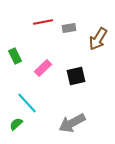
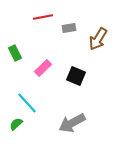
red line: moved 5 px up
green rectangle: moved 3 px up
black square: rotated 36 degrees clockwise
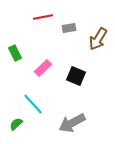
cyan line: moved 6 px right, 1 px down
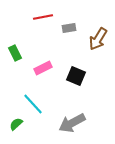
pink rectangle: rotated 18 degrees clockwise
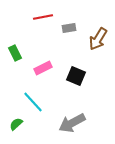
cyan line: moved 2 px up
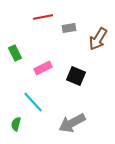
green semicircle: rotated 32 degrees counterclockwise
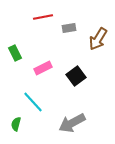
black square: rotated 30 degrees clockwise
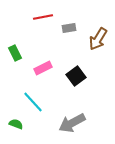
green semicircle: rotated 96 degrees clockwise
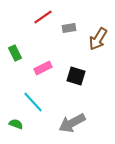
red line: rotated 24 degrees counterclockwise
black square: rotated 36 degrees counterclockwise
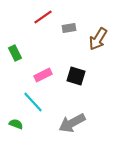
pink rectangle: moved 7 px down
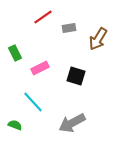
pink rectangle: moved 3 px left, 7 px up
green semicircle: moved 1 px left, 1 px down
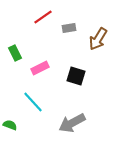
green semicircle: moved 5 px left
